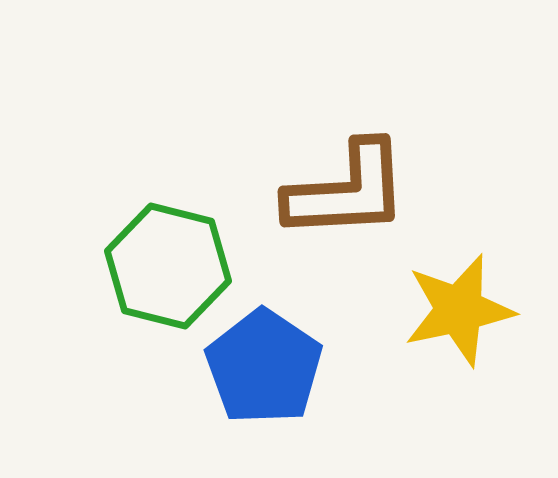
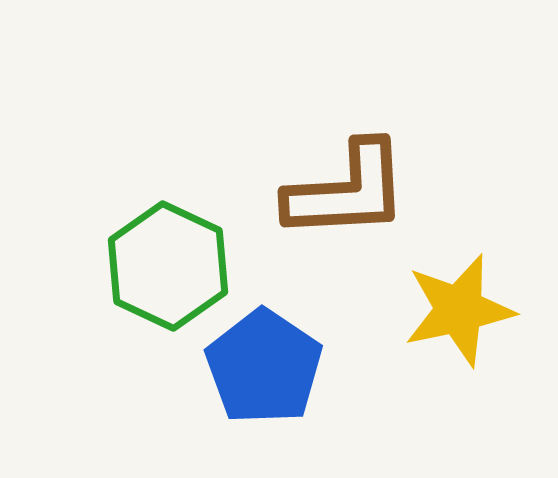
green hexagon: rotated 11 degrees clockwise
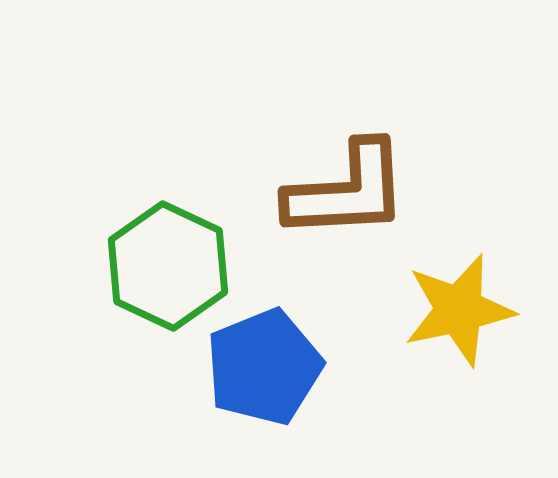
blue pentagon: rotated 16 degrees clockwise
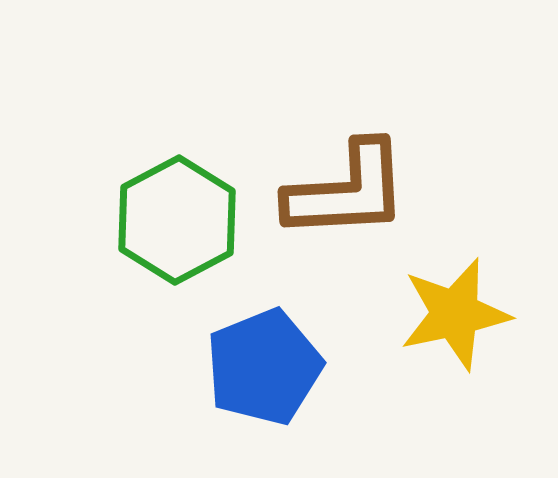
green hexagon: moved 9 px right, 46 px up; rotated 7 degrees clockwise
yellow star: moved 4 px left, 4 px down
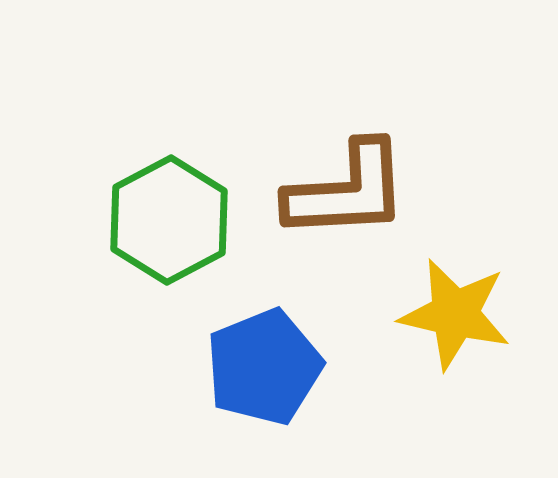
green hexagon: moved 8 px left
yellow star: rotated 25 degrees clockwise
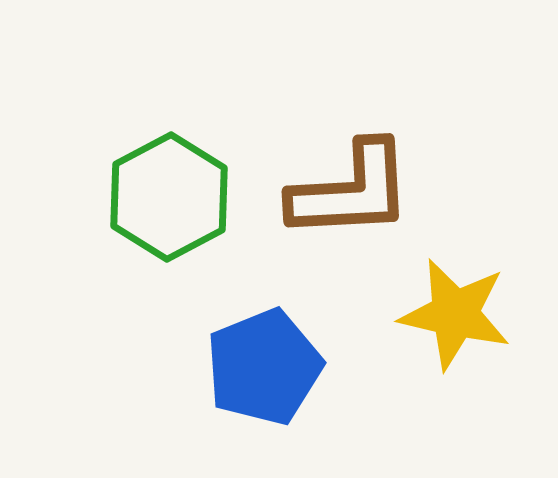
brown L-shape: moved 4 px right
green hexagon: moved 23 px up
